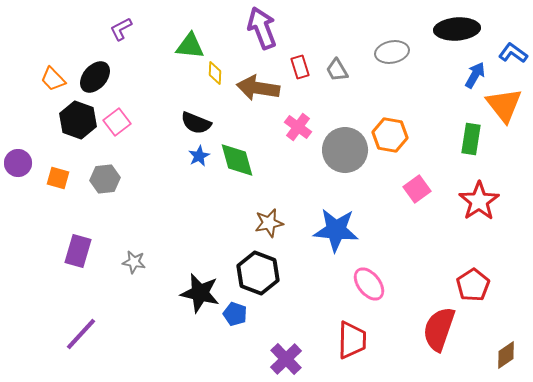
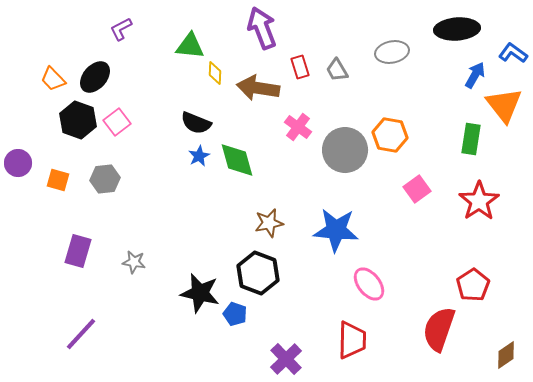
orange square at (58, 178): moved 2 px down
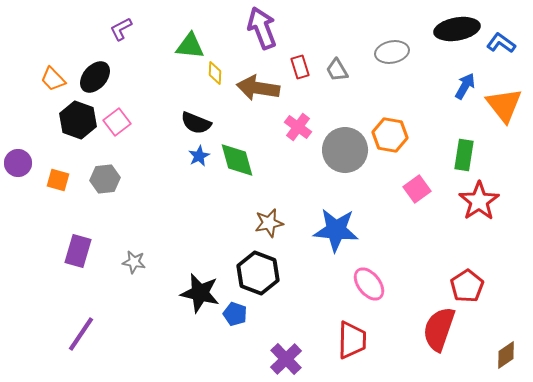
black ellipse at (457, 29): rotated 6 degrees counterclockwise
blue L-shape at (513, 53): moved 12 px left, 10 px up
blue arrow at (475, 75): moved 10 px left, 11 px down
green rectangle at (471, 139): moved 7 px left, 16 px down
red pentagon at (473, 285): moved 6 px left, 1 px down
purple line at (81, 334): rotated 9 degrees counterclockwise
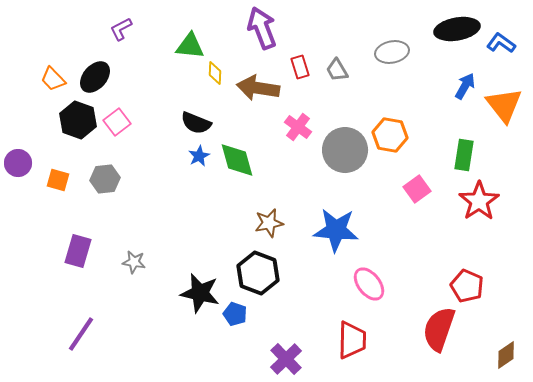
red pentagon at (467, 286): rotated 16 degrees counterclockwise
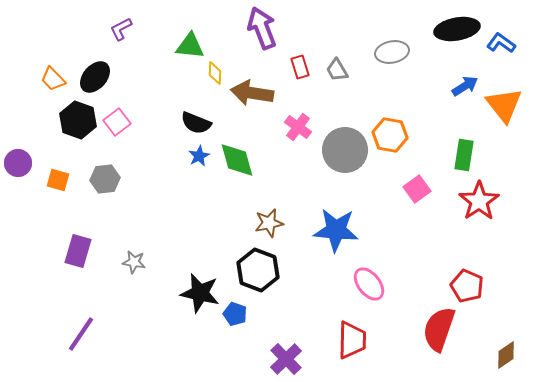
blue arrow at (465, 86): rotated 28 degrees clockwise
brown arrow at (258, 88): moved 6 px left, 5 px down
black hexagon at (258, 273): moved 3 px up
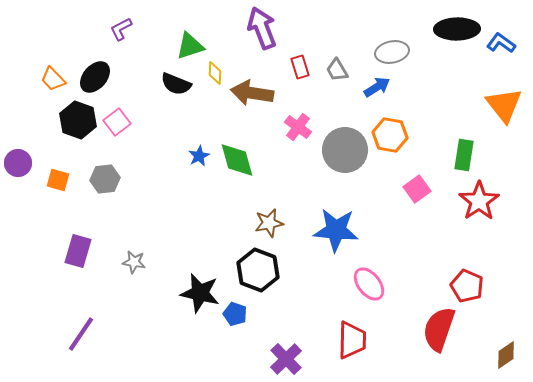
black ellipse at (457, 29): rotated 9 degrees clockwise
green triangle at (190, 46): rotated 24 degrees counterclockwise
blue arrow at (465, 86): moved 88 px left, 1 px down
black semicircle at (196, 123): moved 20 px left, 39 px up
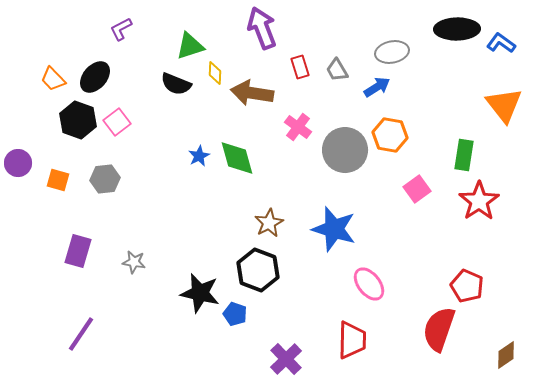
green diamond at (237, 160): moved 2 px up
brown star at (269, 223): rotated 16 degrees counterclockwise
blue star at (336, 230): moved 2 px left, 1 px up; rotated 12 degrees clockwise
